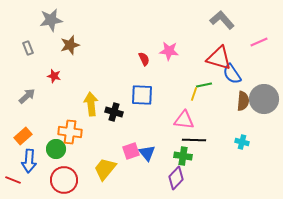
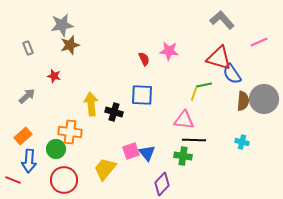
gray star: moved 11 px right, 5 px down
purple diamond: moved 14 px left, 6 px down
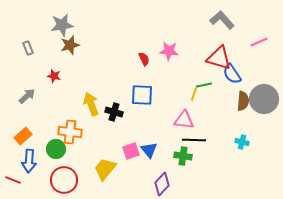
yellow arrow: rotated 15 degrees counterclockwise
blue triangle: moved 2 px right, 3 px up
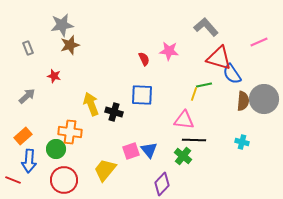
gray L-shape: moved 16 px left, 7 px down
green cross: rotated 30 degrees clockwise
yellow trapezoid: moved 1 px down
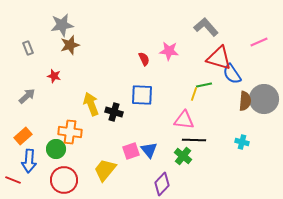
brown semicircle: moved 2 px right
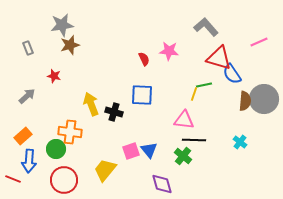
cyan cross: moved 2 px left; rotated 24 degrees clockwise
red line: moved 1 px up
purple diamond: rotated 60 degrees counterclockwise
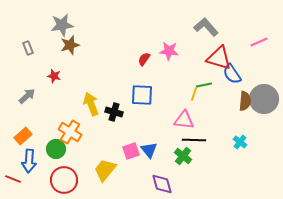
red semicircle: rotated 120 degrees counterclockwise
orange cross: rotated 25 degrees clockwise
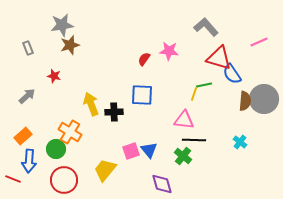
black cross: rotated 18 degrees counterclockwise
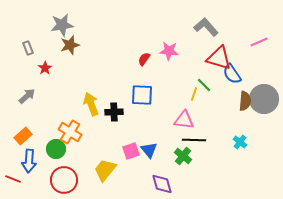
red star: moved 9 px left, 8 px up; rotated 24 degrees clockwise
green line: rotated 56 degrees clockwise
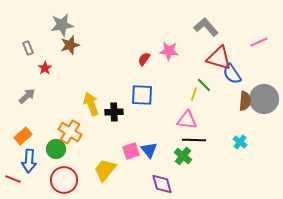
pink triangle: moved 3 px right
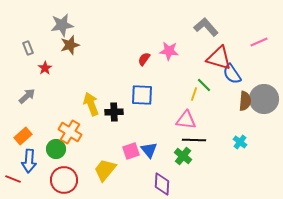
pink triangle: moved 1 px left
purple diamond: rotated 20 degrees clockwise
